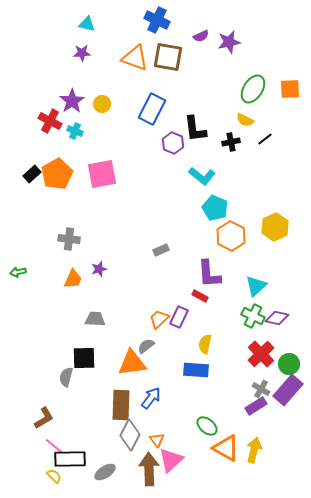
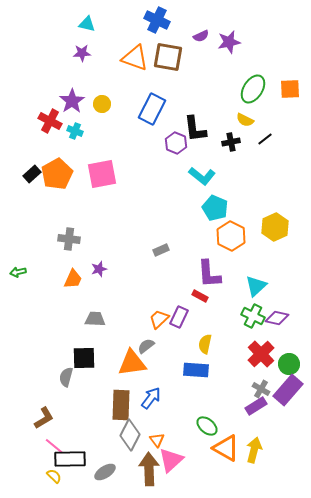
purple hexagon at (173, 143): moved 3 px right
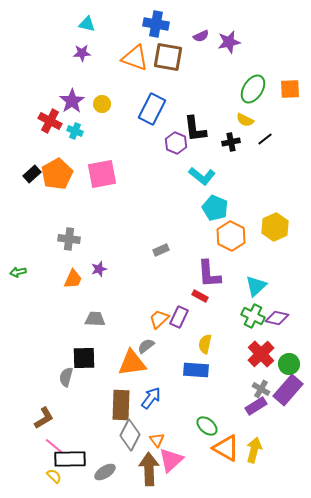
blue cross at (157, 20): moved 1 px left, 4 px down; rotated 15 degrees counterclockwise
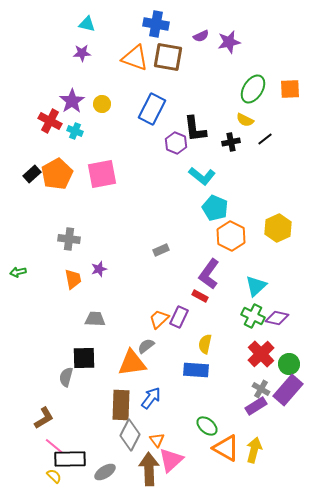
yellow hexagon at (275, 227): moved 3 px right, 1 px down
purple L-shape at (209, 274): rotated 40 degrees clockwise
orange trapezoid at (73, 279): rotated 35 degrees counterclockwise
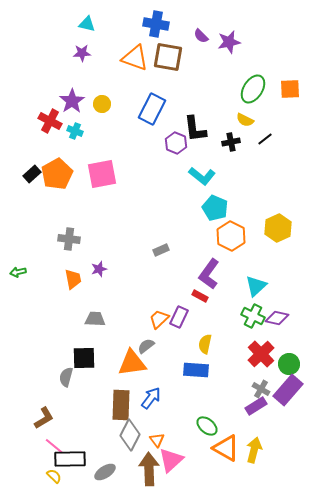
purple semicircle at (201, 36): rotated 70 degrees clockwise
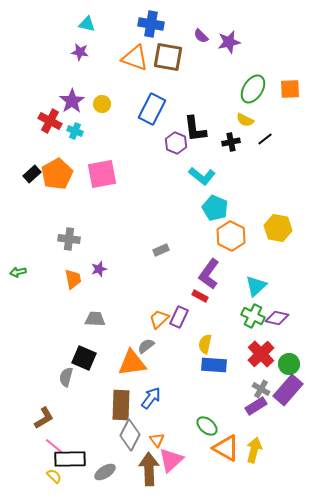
blue cross at (156, 24): moved 5 px left
purple star at (82, 53): moved 2 px left, 1 px up; rotated 12 degrees clockwise
yellow hexagon at (278, 228): rotated 24 degrees counterclockwise
black square at (84, 358): rotated 25 degrees clockwise
blue rectangle at (196, 370): moved 18 px right, 5 px up
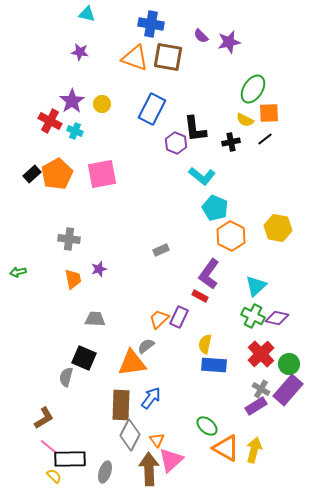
cyan triangle at (87, 24): moved 10 px up
orange square at (290, 89): moved 21 px left, 24 px down
pink line at (54, 446): moved 5 px left, 1 px down
gray ellipse at (105, 472): rotated 40 degrees counterclockwise
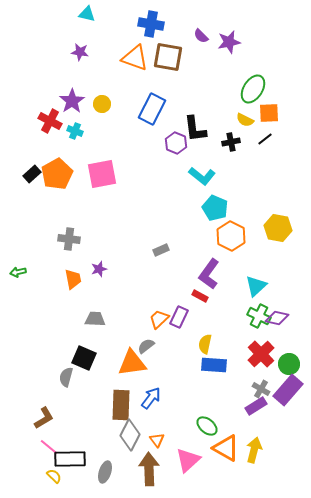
green cross at (253, 316): moved 6 px right
pink triangle at (171, 460): moved 17 px right
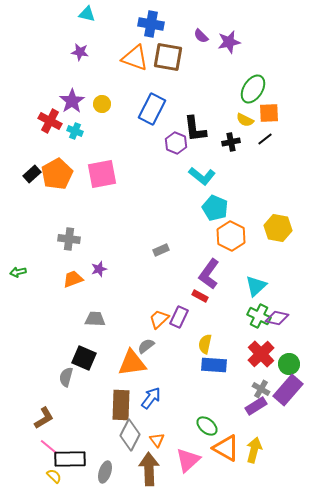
orange trapezoid at (73, 279): rotated 100 degrees counterclockwise
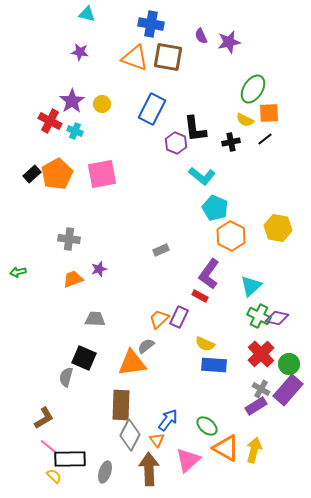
purple semicircle at (201, 36): rotated 21 degrees clockwise
cyan triangle at (256, 286): moved 5 px left
yellow semicircle at (205, 344): rotated 78 degrees counterclockwise
blue arrow at (151, 398): moved 17 px right, 22 px down
